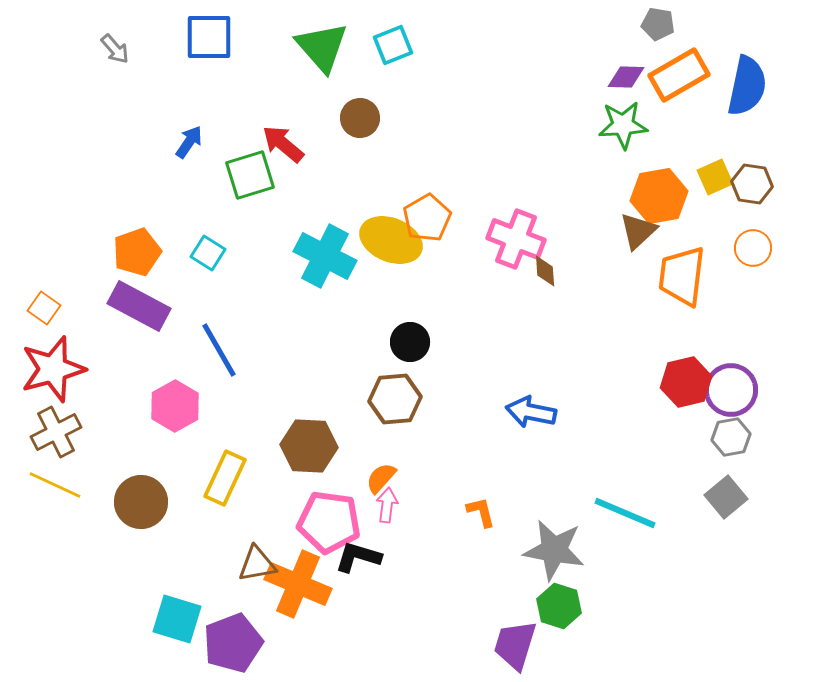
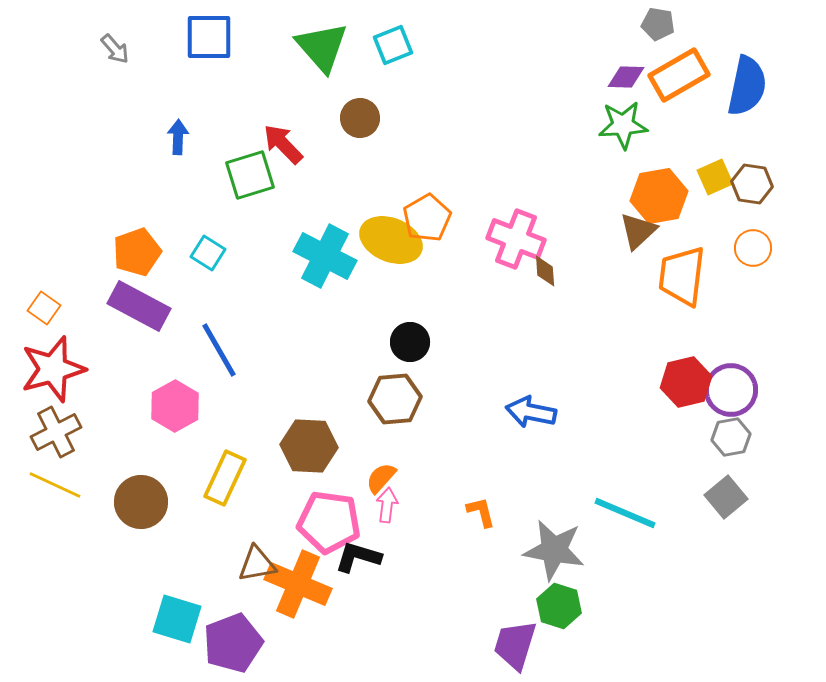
blue arrow at (189, 142): moved 11 px left, 5 px up; rotated 32 degrees counterclockwise
red arrow at (283, 144): rotated 6 degrees clockwise
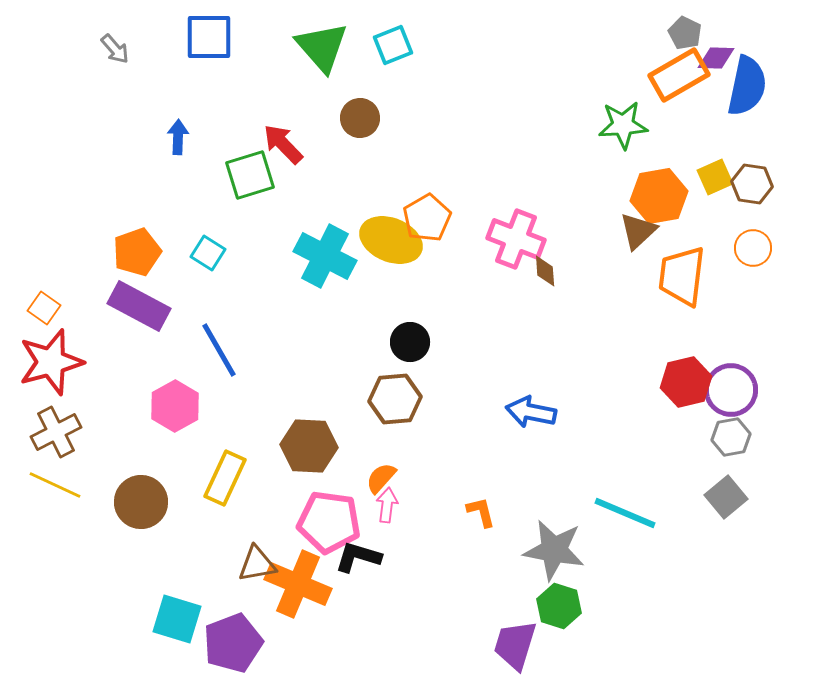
gray pentagon at (658, 24): moved 27 px right, 9 px down; rotated 16 degrees clockwise
purple diamond at (626, 77): moved 90 px right, 19 px up
red star at (53, 369): moved 2 px left, 7 px up
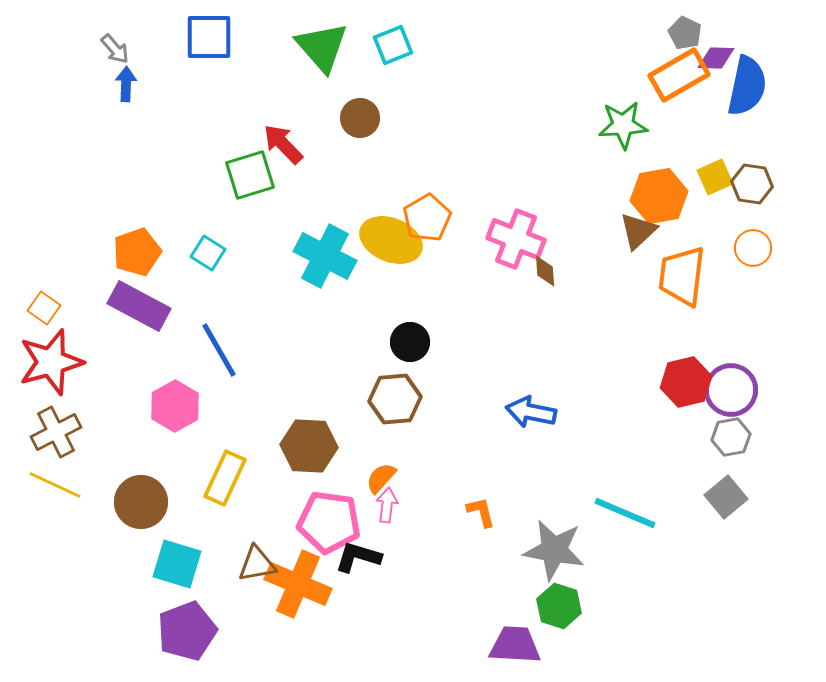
blue arrow at (178, 137): moved 52 px left, 53 px up
cyan square at (177, 619): moved 55 px up
purple pentagon at (233, 643): moved 46 px left, 12 px up
purple trapezoid at (515, 645): rotated 76 degrees clockwise
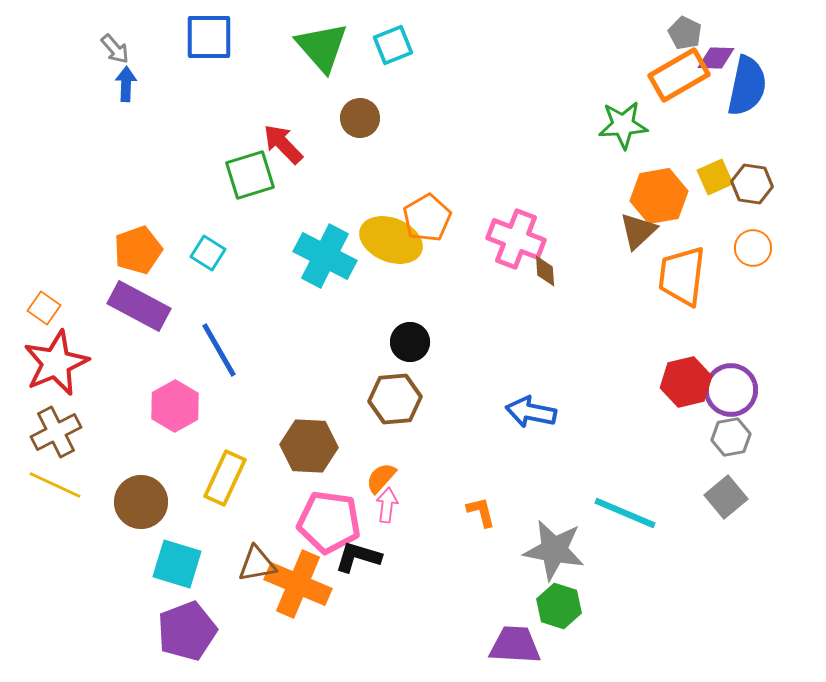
orange pentagon at (137, 252): moved 1 px right, 2 px up
red star at (51, 362): moved 5 px right, 1 px down; rotated 8 degrees counterclockwise
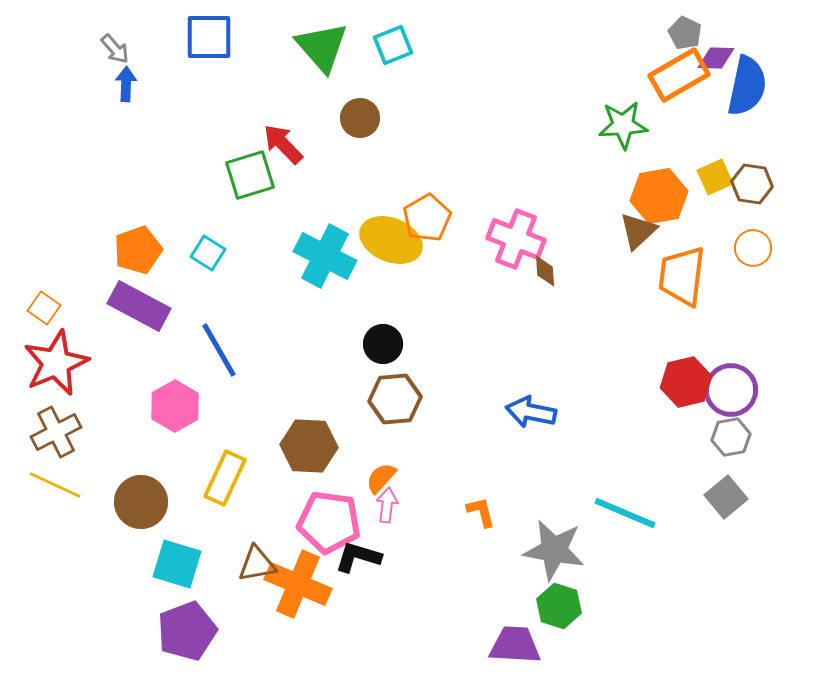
black circle at (410, 342): moved 27 px left, 2 px down
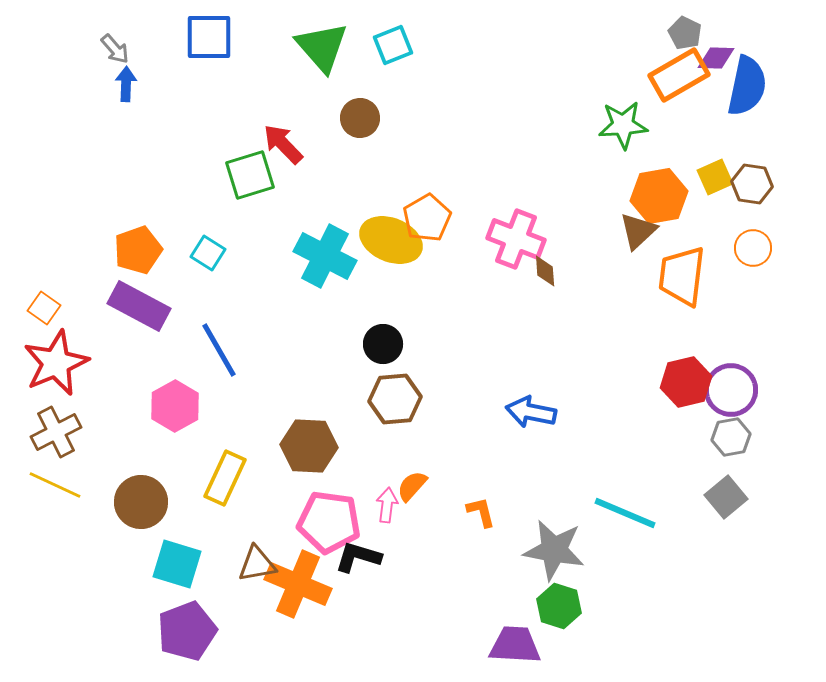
orange semicircle at (381, 478): moved 31 px right, 8 px down
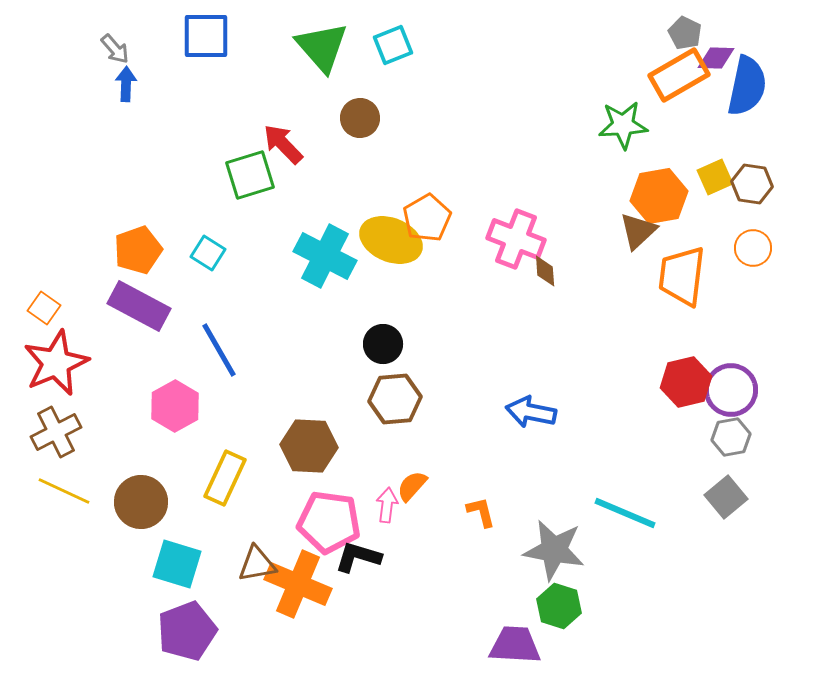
blue square at (209, 37): moved 3 px left, 1 px up
yellow line at (55, 485): moved 9 px right, 6 px down
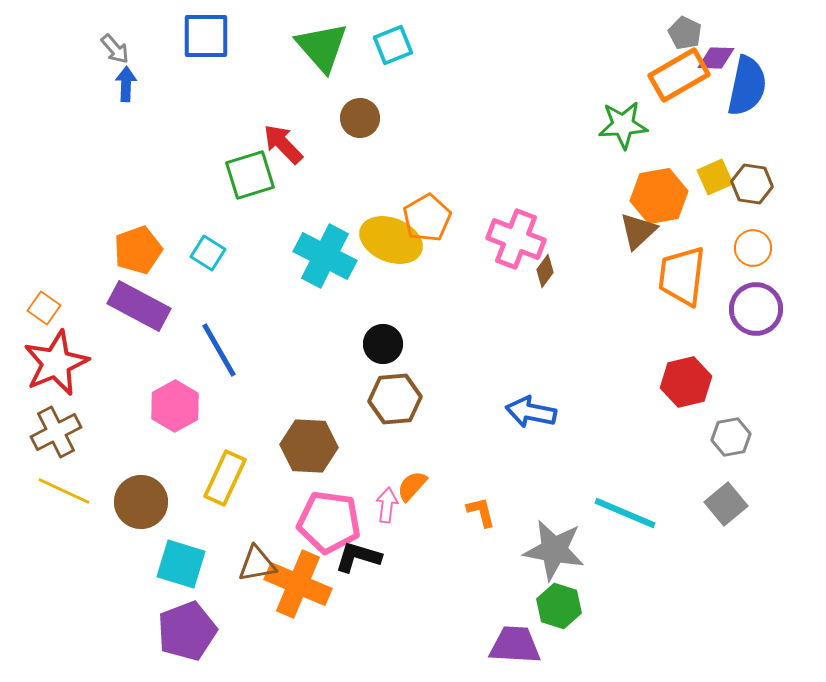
brown diamond at (545, 271): rotated 40 degrees clockwise
purple circle at (731, 390): moved 25 px right, 81 px up
gray square at (726, 497): moved 7 px down
cyan square at (177, 564): moved 4 px right
